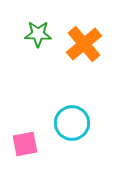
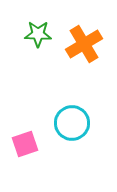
orange cross: rotated 9 degrees clockwise
pink square: rotated 8 degrees counterclockwise
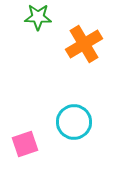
green star: moved 17 px up
cyan circle: moved 2 px right, 1 px up
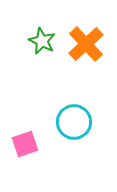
green star: moved 4 px right, 24 px down; rotated 24 degrees clockwise
orange cross: moved 2 px right; rotated 12 degrees counterclockwise
